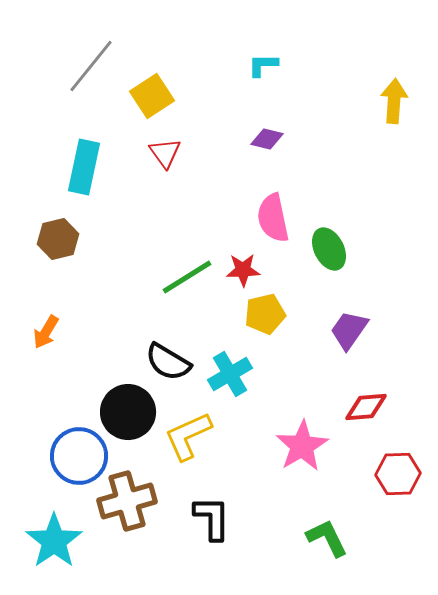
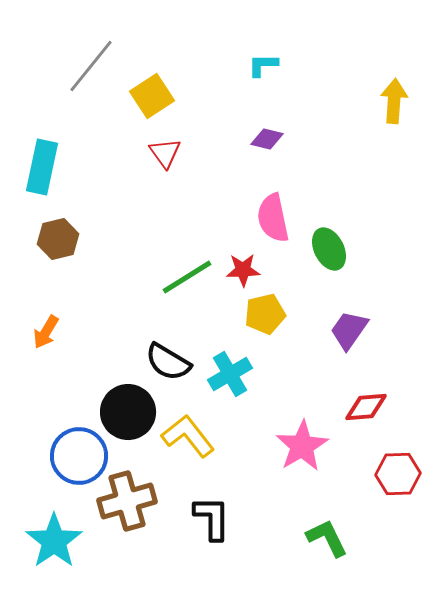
cyan rectangle: moved 42 px left
yellow L-shape: rotated 76 degrees clockwise
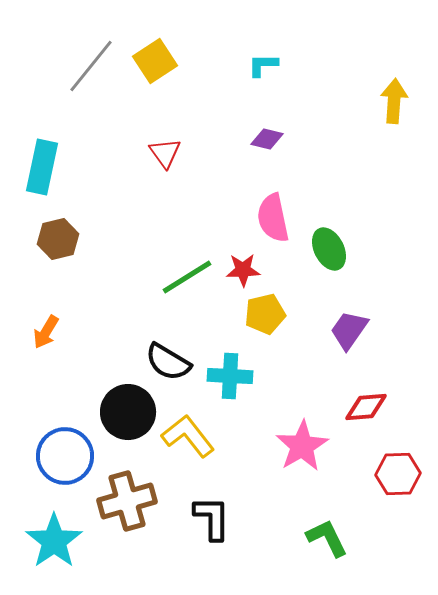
yellow square: moved 3 px right, 35 px up
cyan cross: moved 2 px down; rotated 33 degrees clockwise
blue circle: moved 14 px left
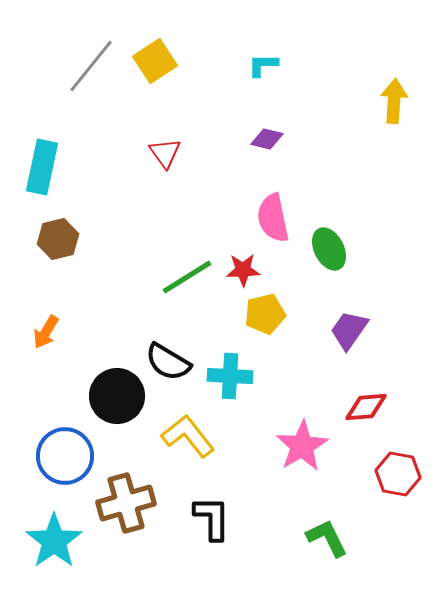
black circle: moved 11 px left, 16 px up
red hexagon: rotated 12 degrees clockwise
brown cross: moved 1 px left, 2 px down
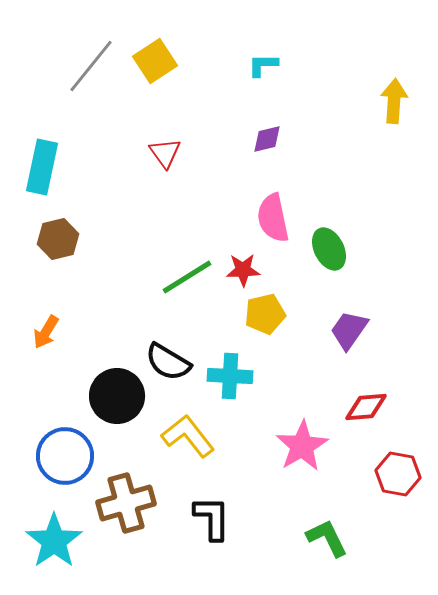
purple diamond: rotated 28 degrees counterclockwise
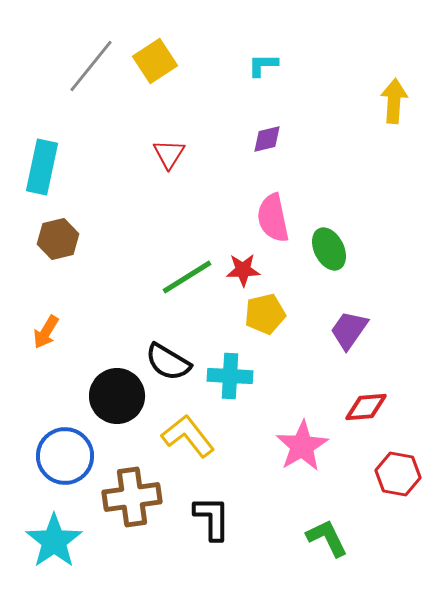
red triangle: moved 4 px right, 1 px down; rotated 8 degrees clockwise
brown cross: moved 6 px right, 6 px up; rotated 8 degrees clockwise
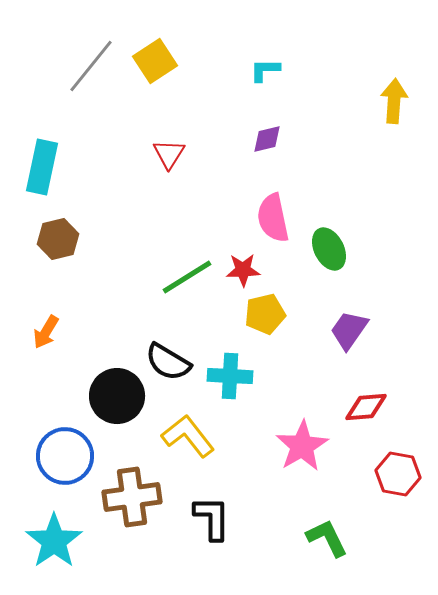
cyan L-shape: moved 2 px right, 5 px down
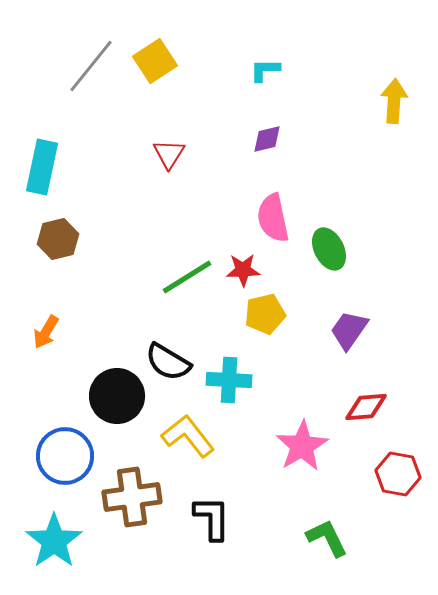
cyan cross: moved 1 px left, 4 px down
